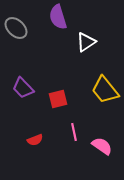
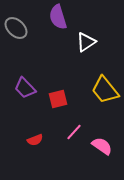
purple trapezoid: moved 2 px right
pink line: rotated 54 degrees clockwise
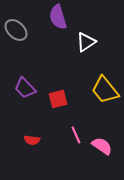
gray ellipse: moved 2 px down
pink line: moved 2 px right, 3 px down; rotated 66 degrees counterclockwise
red semicircle: moved 3 px left; rotated 28 degrees clockwise
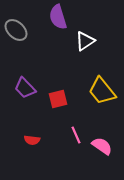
white triangle: moved 1 px left, 1 px up
yellow trapezoid: moved 3 px left, 1 px down
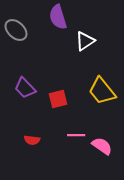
pink line: rotated 66 degrees counterclockwise
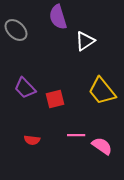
red square: moved 3 px left
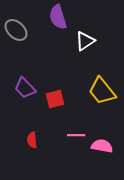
red semicircle: rotated 77 degrees clockwise
pink semicircle: rotated 25 degrees counterclockwise
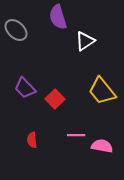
red square: rotated 30 degrees counterclockwise
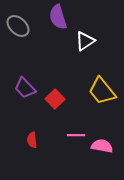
gray ellipse: moved 2 px right, 4 px up
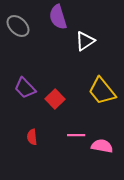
red semicircle: moved 3 px up
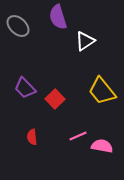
pink line: moved 2 px right, 1 px down; rotated 24 degrees counterclockwise
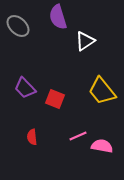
red square: rotated 24 degrees counterclockwise
